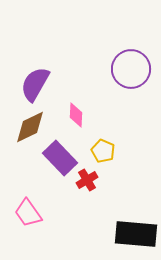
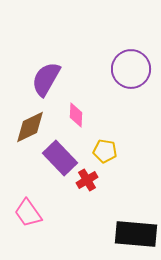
purple semicircle: moved 11 px right, 5 px up
yellow pentagon: moved 2 px right; rotated 15 degrees counterclockwise
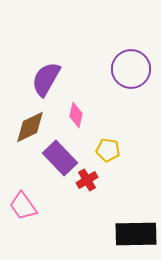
pink diamond: rotated 10 degrees clockwise
yellow pentagon: moved 3 px right, 1 px up
pink trapezoid: moved 5 px left, 7 px up
black rectangle: rotated 6 degrees counterclockwise
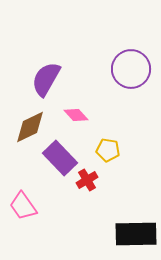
pink diamond: rotated 55 degrees counterclockwise
